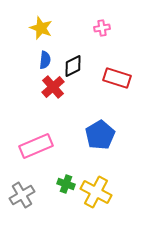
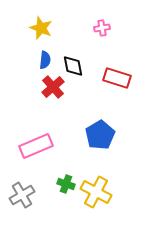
black diamond: rotated 75 degrees counterclockwise
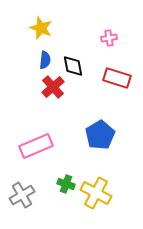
pink cross: moved 7 px right, 10 px down
yellow cross: moved 1 px down
